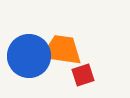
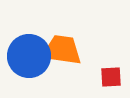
red square: moved 28 px right, 2 px down; rotated 15 degrees clockwise
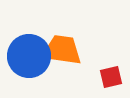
red square: rotated 10 degrees counterclockwise
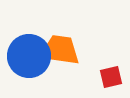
orange trapezoid: moved 2 px left
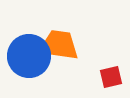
orange trapezoid: moved 1 px left, 5 px up
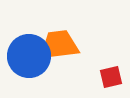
orange trapezoid: rotated 15 degrees counterclockwise
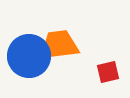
red square: moved 3 px left, 5 px up
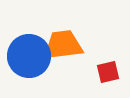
orange trapezoid: moved 4 px right
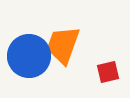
orange trapezoid: rotated 63 degrees counterclockwise
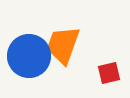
red square: moved 1 px right, 1 px down
